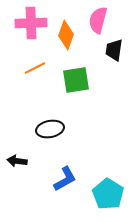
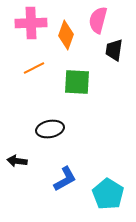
orange line: moved 1 px left
green square: moved 1 px right, 2 px down; rotated 12 degrees clockwise
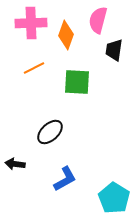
black ellipse: moved 3 px down; rotated 32 degrees counterclockwise
black arrow: moved 2 px left, 3 px down
cyan pentagon: moved 6 px right, 4 px down
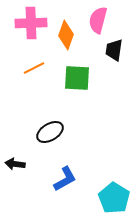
green square: moved 4 px up
black ellipse: rotated 12 degrees clockwise
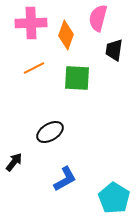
pink semicircle: moved 2 px up
black arrow: moved 1 px left, 2 px up; rotated 120 degrees clockwise
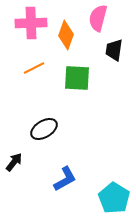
black ellipse: moved 6 px left, 3 px up
